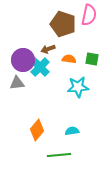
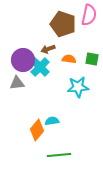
cyan semicircle: moved 20 px left, 10 px up
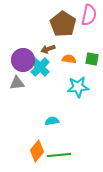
brown pentagon: rotated 15 degrees clockwise
orange diamond: moved 21 px down
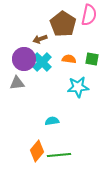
brown arrow: moved 8 px left, 10 px up
purple circle: moved 1 px right, 1 px up
cyan cross: moved 2 px right, 5 px up
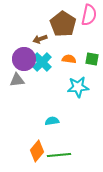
gray triangle: moved 3 px up
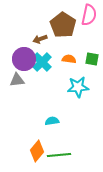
brown pentagon: moved 1 px down
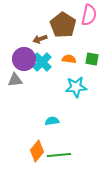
gray triangle: moved 2 px left
cyan star: moved 2 px left
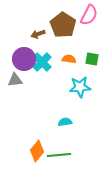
pink semicircle: rotated 15 degrees clockwise
brown arrow: moved 2 px left, 5 px up
cyan star: moved 4 px right
cyan semicircle: moved 13 px right, 1 px down
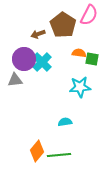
orange semicircle: moved 10 px right, 6 px up
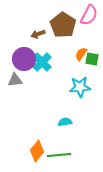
orange semicircle: moved 2 px right, 1 px down; rotated 64 degrees counterclockwise
